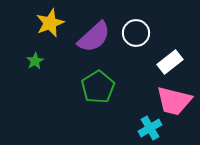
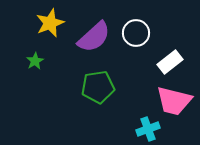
green pentagon: rotated 24 degrees clockwise
cyan cross: moved 2 px left, 1 px down; rotated 10 degrees clockwise
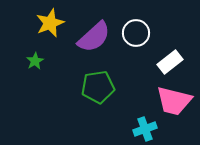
cyan cross: moved 3 px left
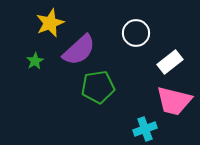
purple semicircle: moved 15 px left, 13 px down
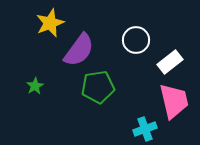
white circle: moved 7 px down
purple semicircle: rotated 12 degrees counterclockwise
green star: moved 25 px down
pink trapezoid: rotated 117 degrees counterclockwise
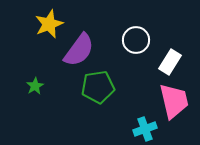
yellow star: moved 1 px left, 1 px down
white rectangle: rotated 20 degrees counterclockwise
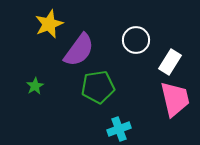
pink trapezoid: moved 1 px right, 2 px up
cyan cross: moved 26 px left
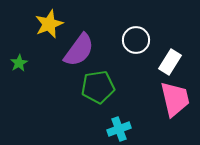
green star: moved 16 px left, 23 px up
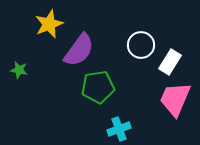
white circle: moved 5 px right, 5 px down
green star: moved 7 px down; rotated 30 degrees counterclockwise
pink trapezoid: rotated 144 degrees counterclockwise
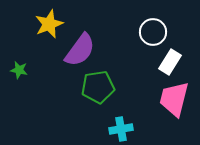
white circle: moved 12 px right, 13 px up
purple semicircle: moved 1 px right
pink trapezoid: moved 1 px left; rotated 9 degrees counterclockwise
cyan cross: moved 2 px right; rotated 10 degrees clockwise
